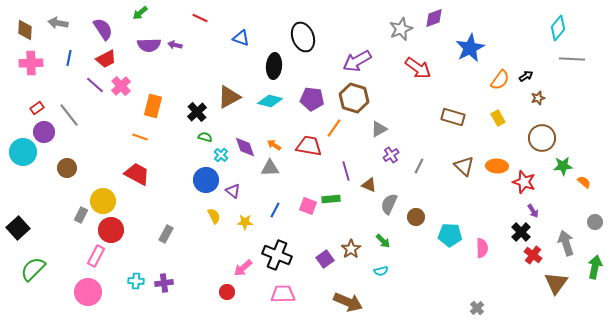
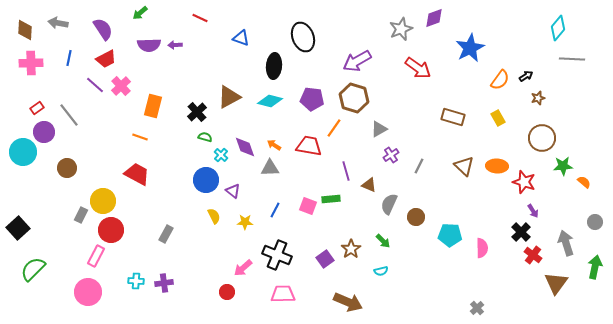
purple arrow at (175, 45): rotated 16 degrees counterclockwise
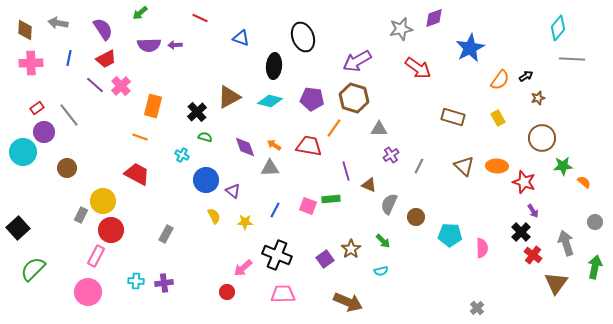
gray star at (401, 29): rotated 10 degrees clockwise
gray triangle at (379, 129): rotated 30 degrees clockwise
cyan cross at (221, 155): moved 39 px left; rotated 16 degrees counterclockwise
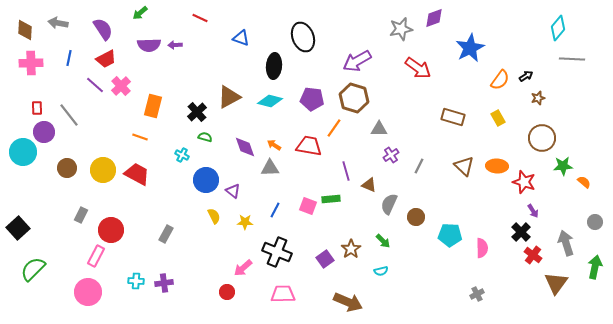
red rectangle at (37, 108): rotated 56 degrees counterclockwise
yellow circle at (103, 201): moved 31 px up
black cross at (277, 255): moved 3 px up
gray cross at (477, 308): moved 14 px up; rotated 16 degrees clockwise
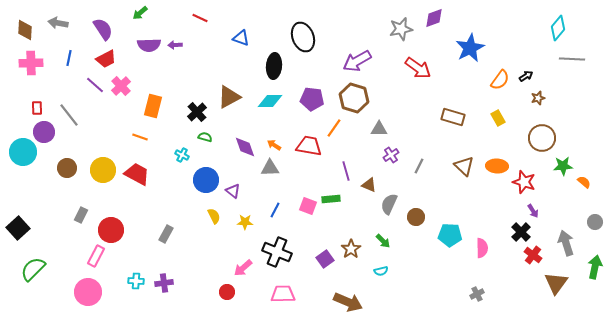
cyan diamond at (270, 101): rotated 15 degrees counterclockwise
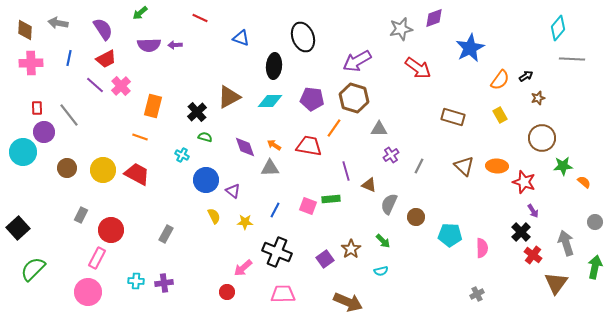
yellow rectangle at (498, 118): moved 2 px right, 3 px up
pink rectangle at (96, 256): moved 1 px right, 2 px down
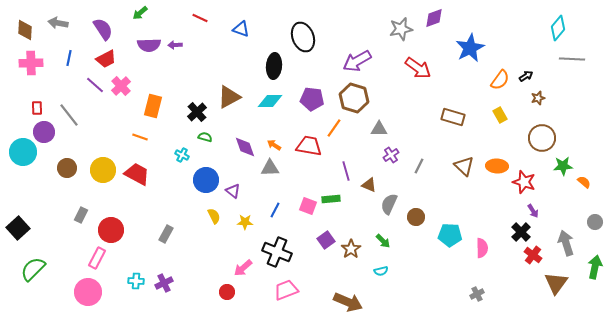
blue triangle at (241, 38): moved 9 px up
purple square at (325, 259): moved 1 px right, 19 px up
purple cross at (164, 283): rotated 18 degrees counterclockwise
pink trapezoid at (283, 294): moved 3 px right, 4 px up; rotated 20 degrees counterclockwise
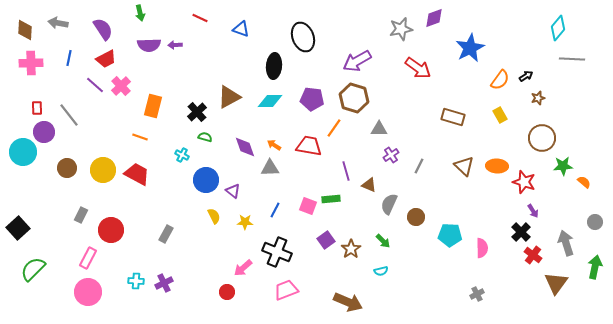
green arrow at (140, 13): rotated 63 degrees counterclockwise
pink rectangle at (97, 258): moved 9 px left
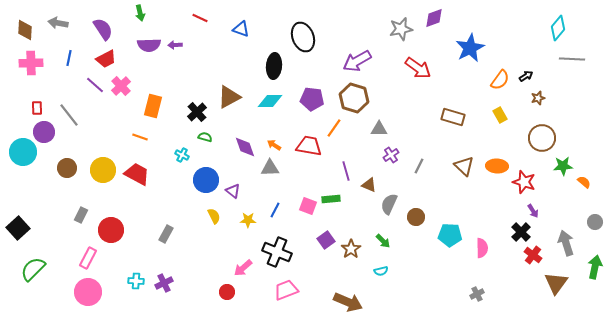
yellow star at (245, 222): moved 3 px right, 2 px up
